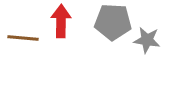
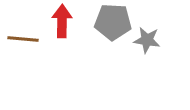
red arrow: moved 1 px right
brown line: moved 1 px down
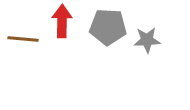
gray pentagon: moved 5 px left, 5 px down
gray star: rotated 12 degrees counterclockwise
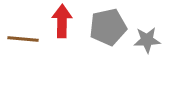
gray pentagon: rotated 15 degrees counterclockwise
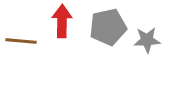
brown line: moved 2 px left, 2 px down
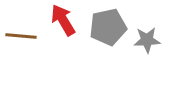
red arrow: moved 1 px right, 1 px up; rotated 32 degrees counterclockwise
brown line: moved 5 px up
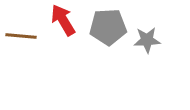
gray pentagon: rotated 9 degrees clockwise
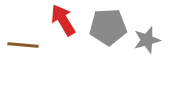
brown line: moved 2 px right, 9 px down
gray star: rotated 12 degrees counterclockwise
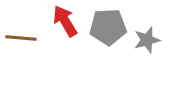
red arrow: moved 2 px right, 1 px down
brown line: moved 2 px left, 7 px up
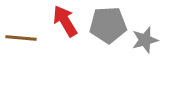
gray pentagon: moved 2 px up
gray star: moved 2 px left
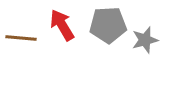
red arrow: moved 3 px left, 4 px down
